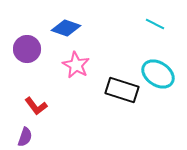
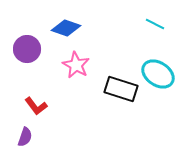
black rectangle: moved 1 px left, 1 px up
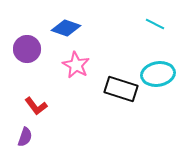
cyan ellipse: rotated 44 degrees counterclockwise
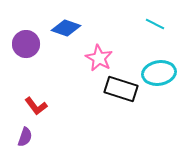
purple circle: moved 1 px left, 5 px up
pink star: moved 23 px right, 7 px up
cyan ellipse: moved 1 px right, 1 px up
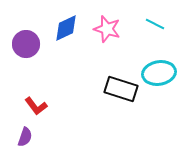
blue diamond: rotated 44 degrees counterclockwise
pink star: moved 8 px right, 29 px up; rotated 12 degrees counterclockwise
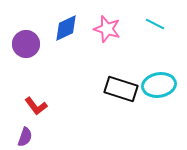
cyan ellipse: moved 12 px down
